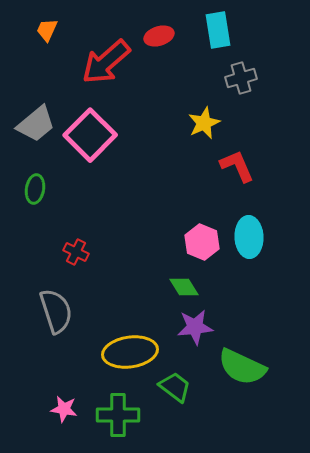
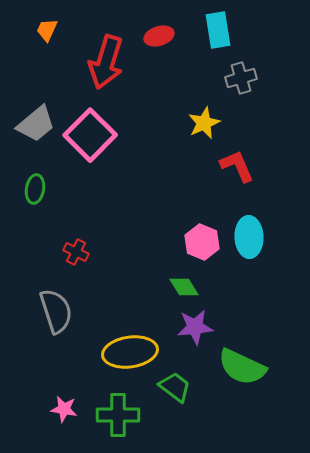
red arrow: rotated 32 degrees counterclockwise
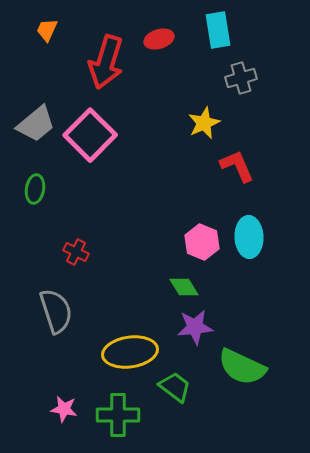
red ellipse: moved 3 px down
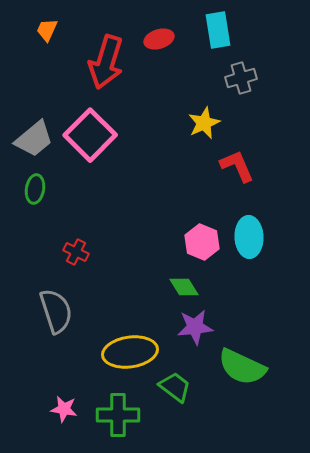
gray trapezoid: moved 2 px left, 15 px down
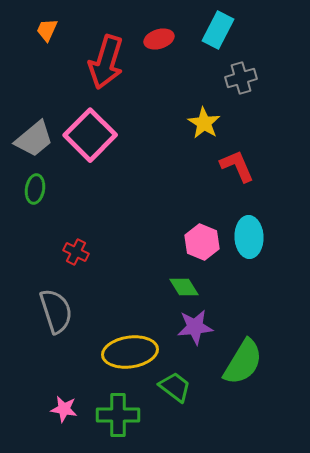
cyan rectangle: rotated 36 degrees clockwise
yellow star: rotated 16 degrees counterclockwise
green semicircle: moved 1 px right, 5 px up; rotated 84 degrees counterclockwise
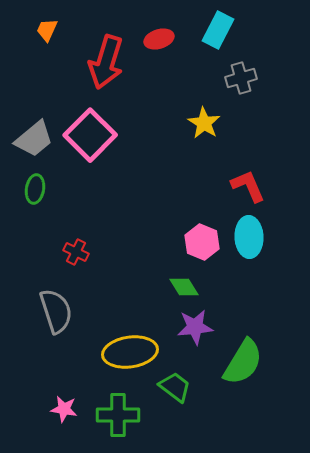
red L-shape: moved 11 px right, 20 px down
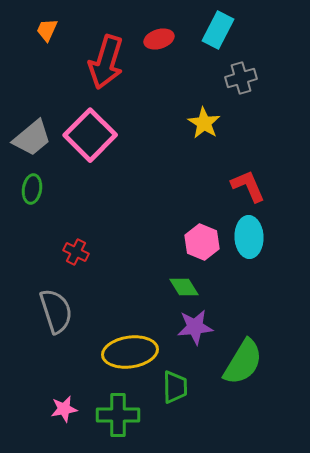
gray trapezoid: moved 2 px left, 1 px up
green ellipse: moved 3 px left
green trapezoid: rotated 52 degrees clockwise
pink star: rotated 20 degrees counterclockwise
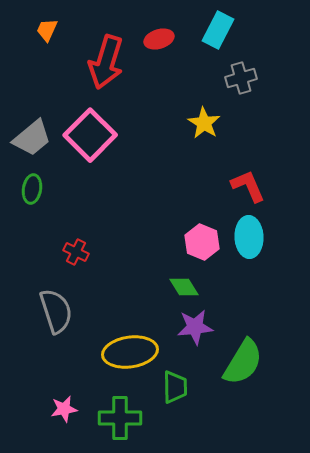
green cross: moved 2 px right, 3 px down
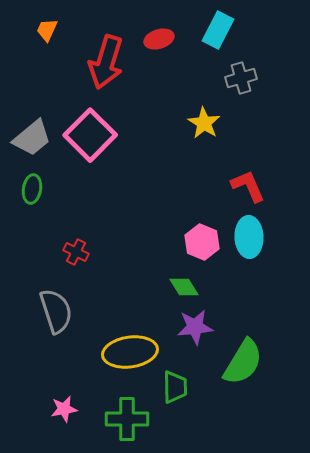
green cross: moved 7 px right, 1 px down
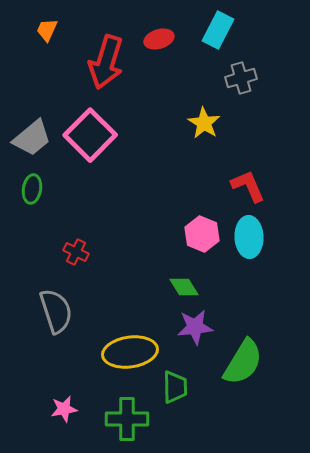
pink hexagon: moved 8 px up
